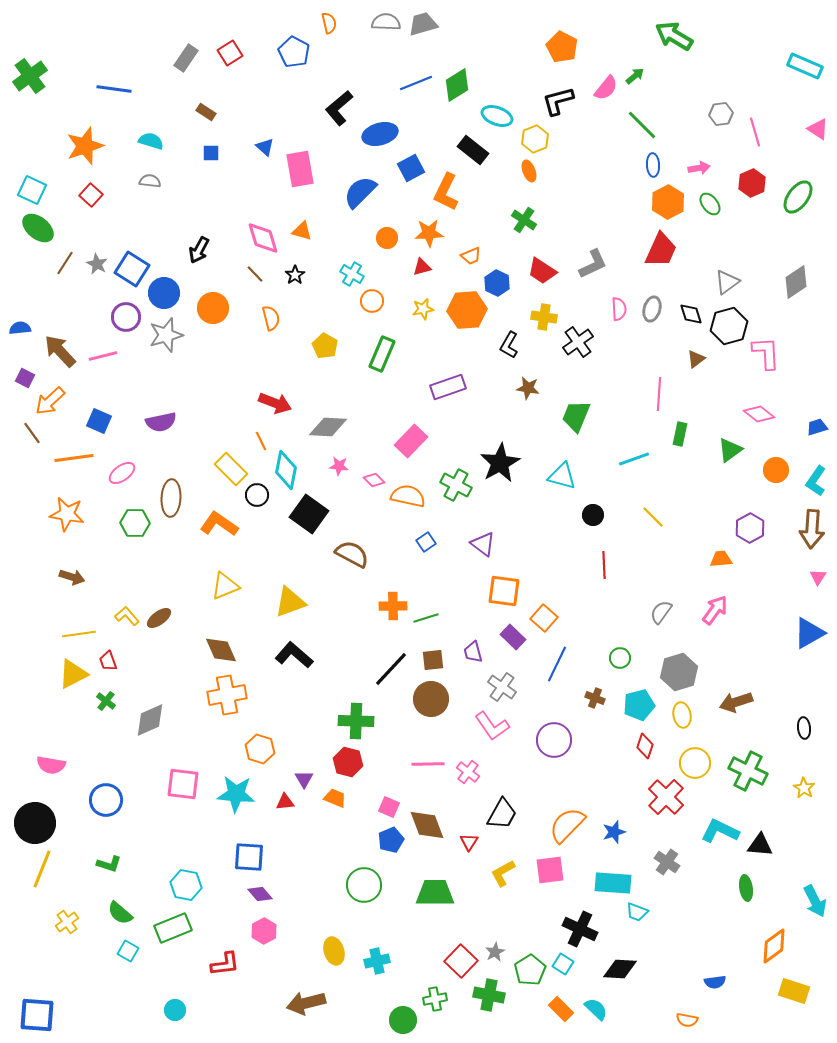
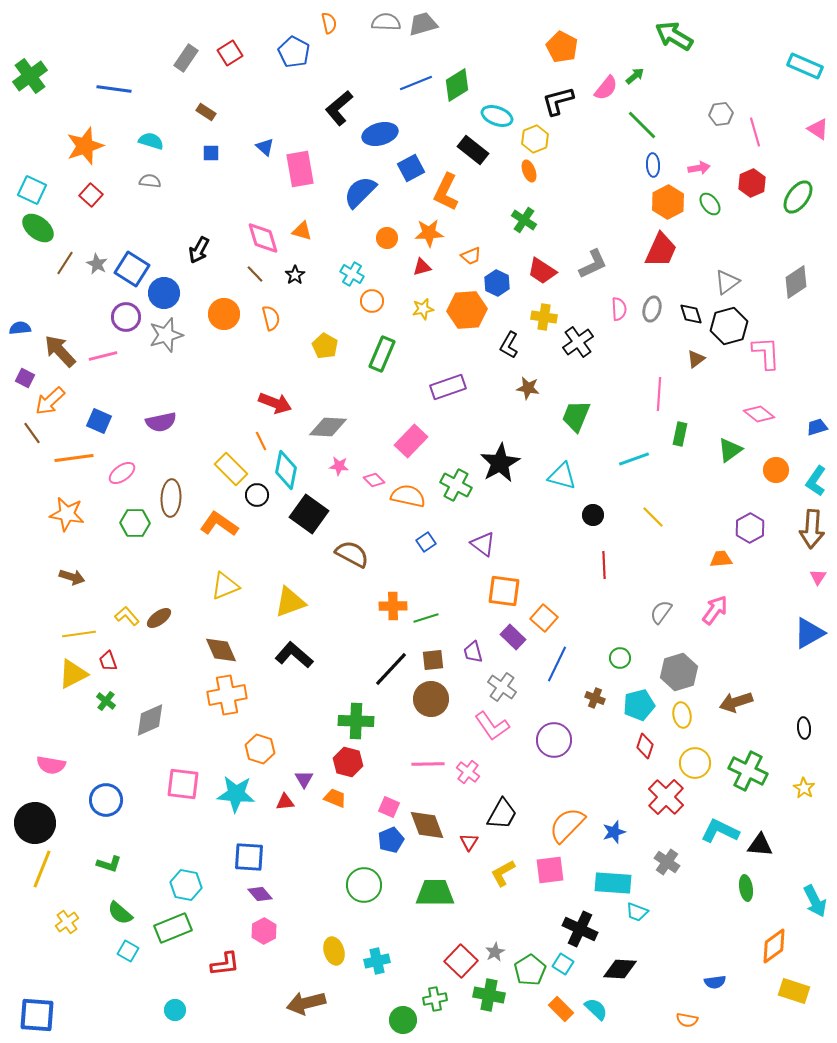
orange circle at (213, 308): moved 11 px right, 6 px down
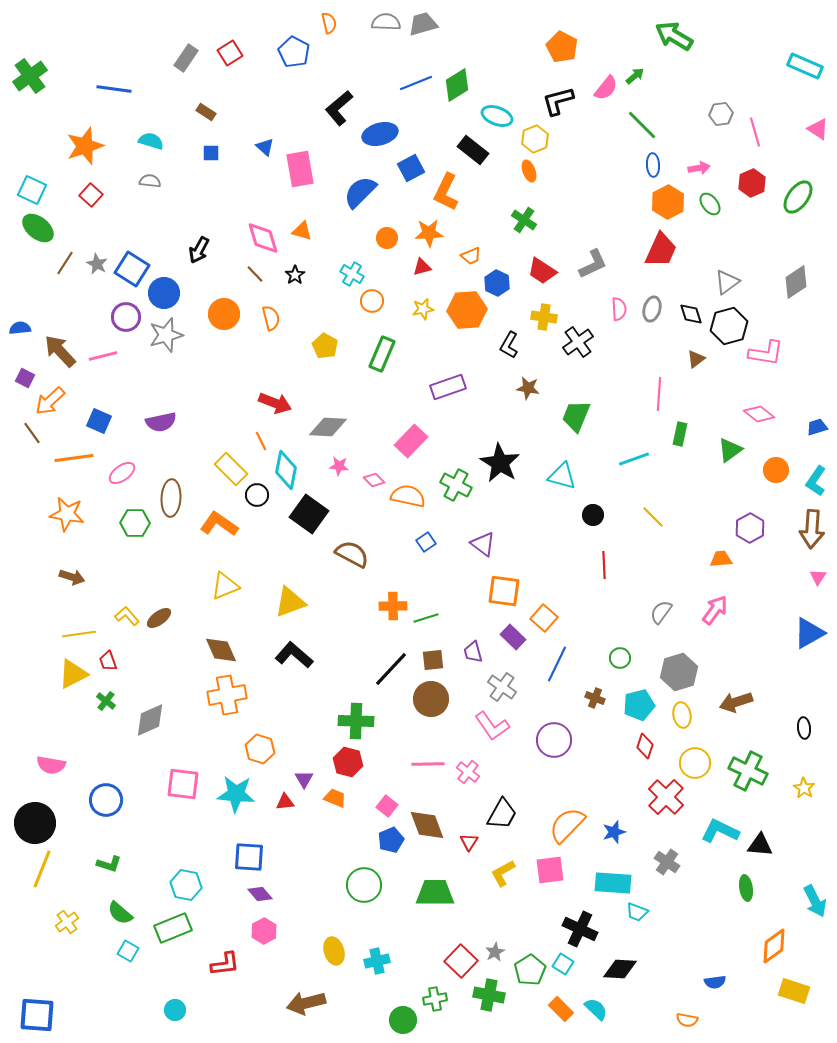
pink L-shape at (766, 353): rotated 102 degrees clockwise
black star at (500, 463): rotated 12 degrees counterclockwise
pink square at (389, 807): moved 2 px left, 1 px up; rotated 15 degrees clockwise
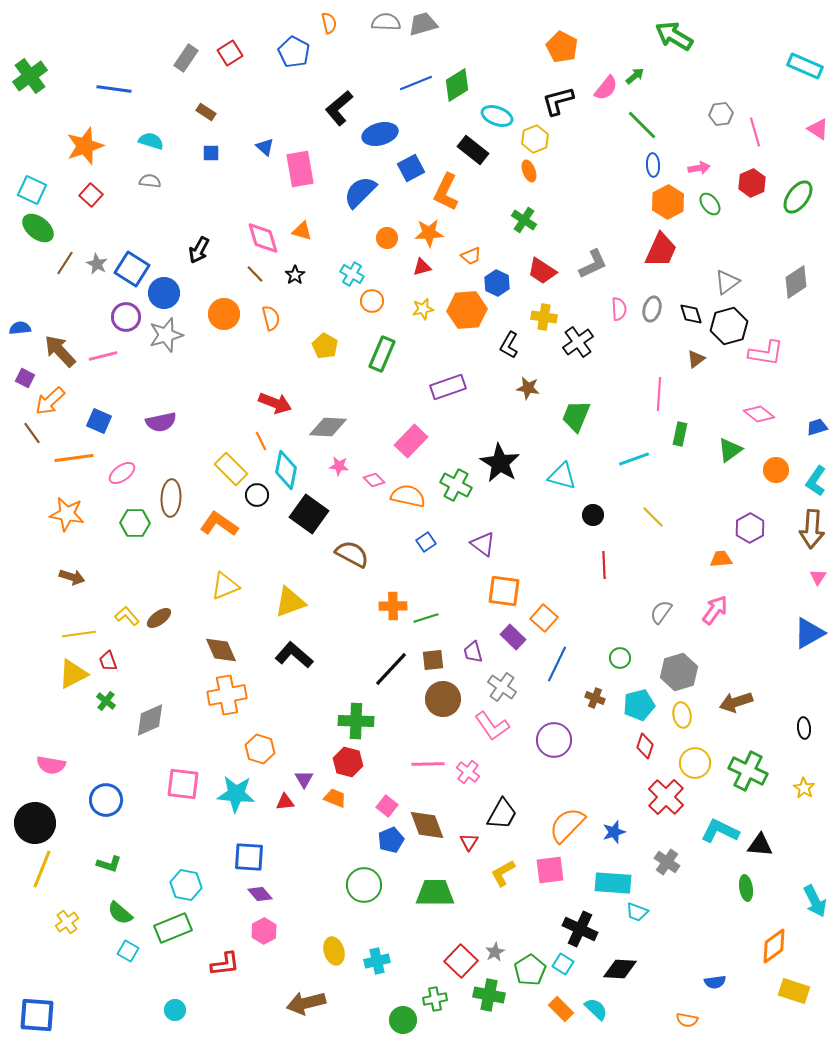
brown circle at (431, 699): moved 12 px right
